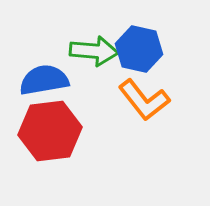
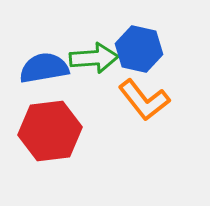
green arrow: moved 7 px down; rotated 9 degrees counterclockwise
blue semicircle: moved 12 px up
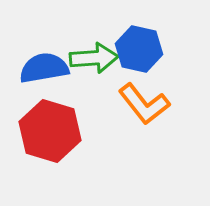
orange L-shape: moved 4 px down
red hexagon: rotated 24 degrees clockwise
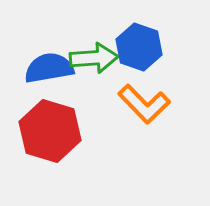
blue hexagon: moved 2 px up; rotated 6 degrees clockwise
blue semicircle: moved 5 px right
orange L-shape: rotated 6 degrees counterclockwise
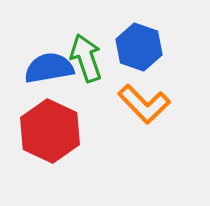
green arrow: moved 8 px left; rotated 105 degrees counterclockwise
red hexagon: rotated 8 degrees clockwise
